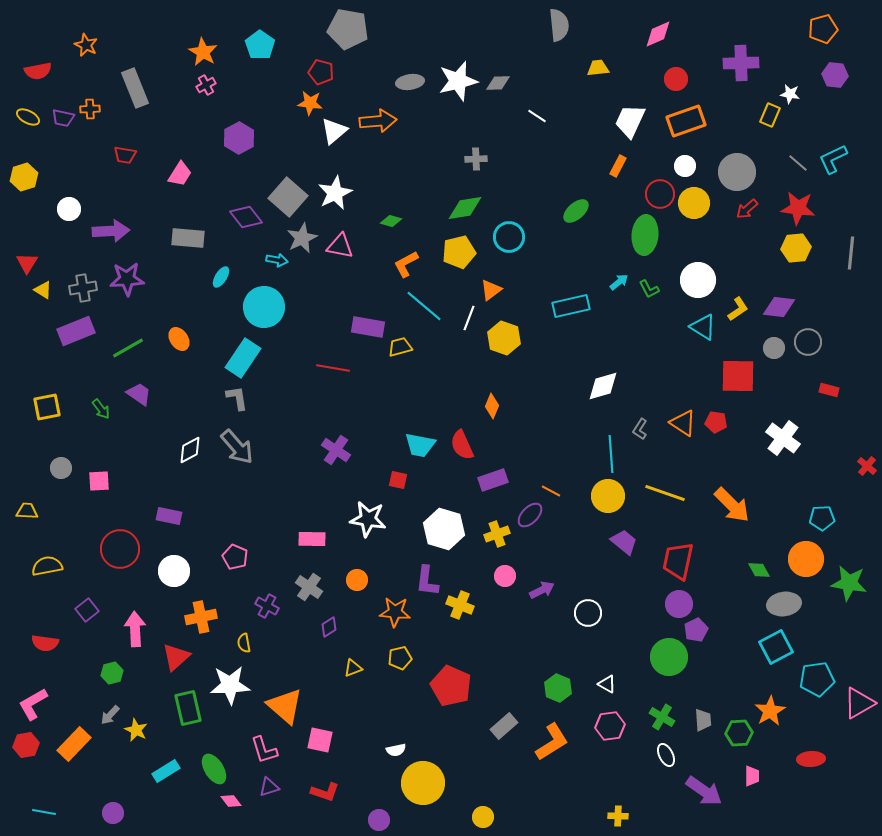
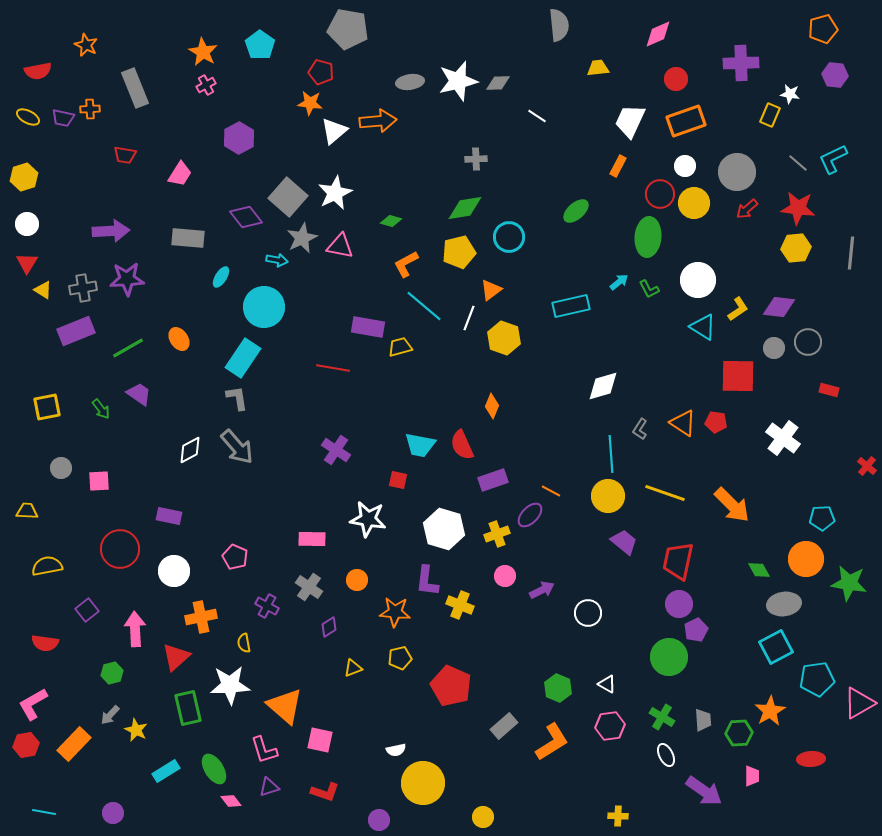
white circle at (69, 209): moved 42 px left, 15 px down
green ellipse at (645, 235): moved 3 px right, 2 px down
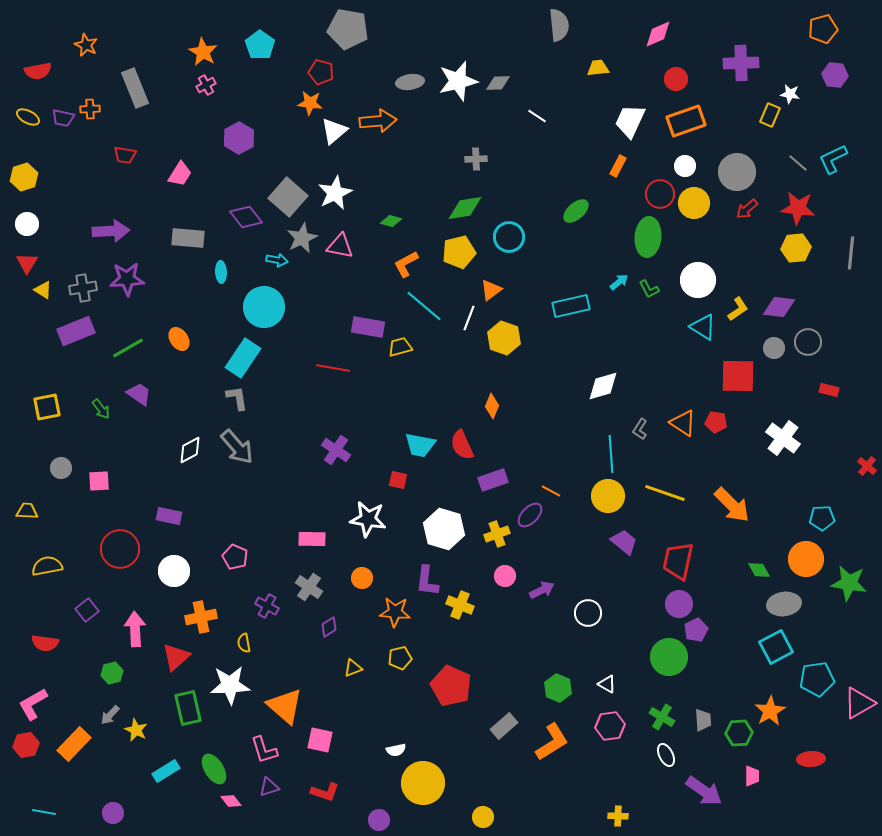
cyan ellipse at (221, 277): moved 5 px up; rotated 35 degrees counterclockwise
orange circle at (357, 580): moved 5 px right, 2 px up
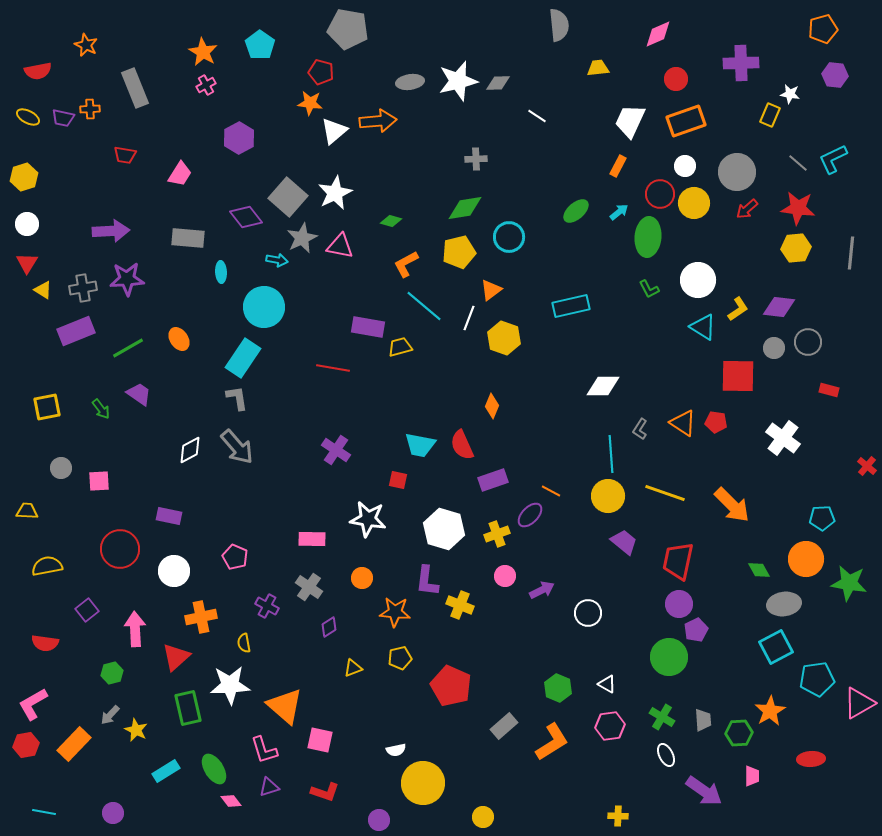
cyan arrow at (619, 282): moved 70 px up
white diamond at (603, 386): rotated 16 degrees clockwise
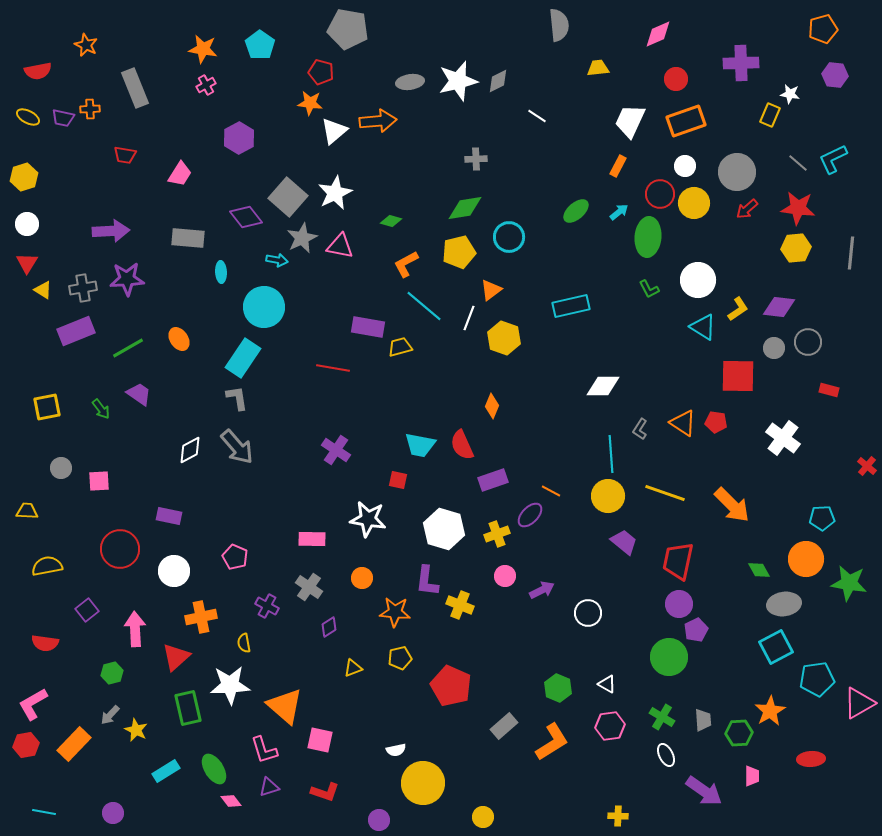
orange star at (203, 52): moved 3 px up; rotated 20 degrees counterclockwise
gray diamond at (498, 83): moved 2 px up; rotated 25 degrees counterclockwise
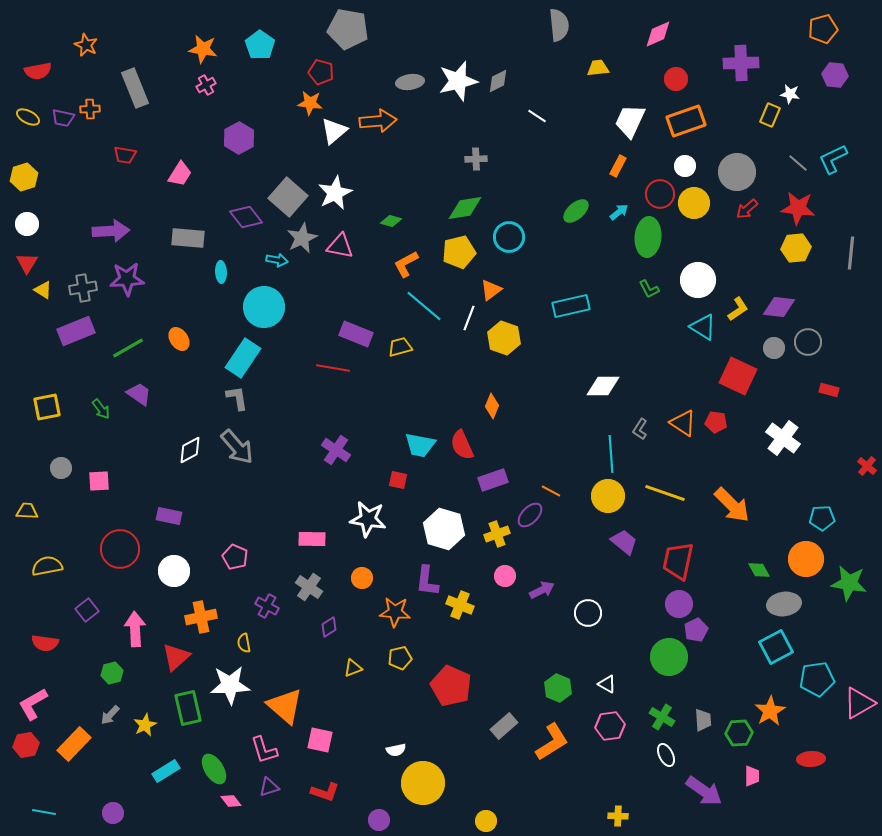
purple rectangle at (368, 327): moved 12 px left, 7 px down; rotated 12 degrees clockwise
red square at (738, 376): rotated 24 degrees clockwise
yellow star at (136, 730): moved 9 px right, 5 px up; rotated 20 degrees clockwise
yellow circle at (483, 817): moved 3 px right, 4 px down
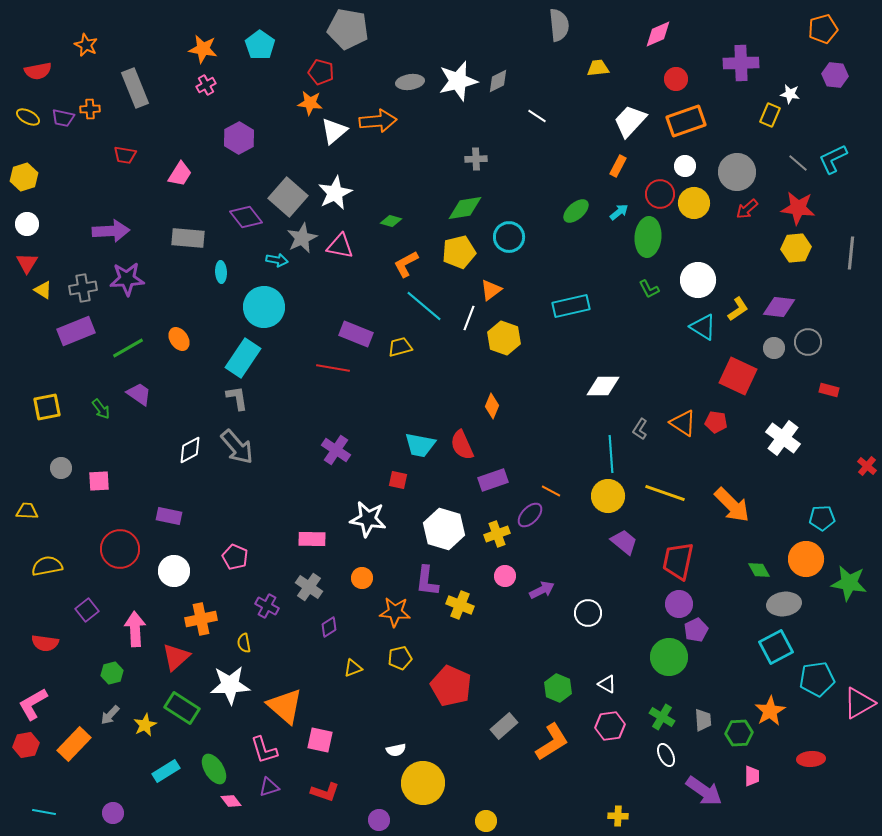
white trapezoid at (630, 121): rotated 18 degrees clockwise
orange cross at (201, 617): moved 2 px down
green rectangle at (188, 708): moved 6 px left; rotated 44 degrees counterclockwise
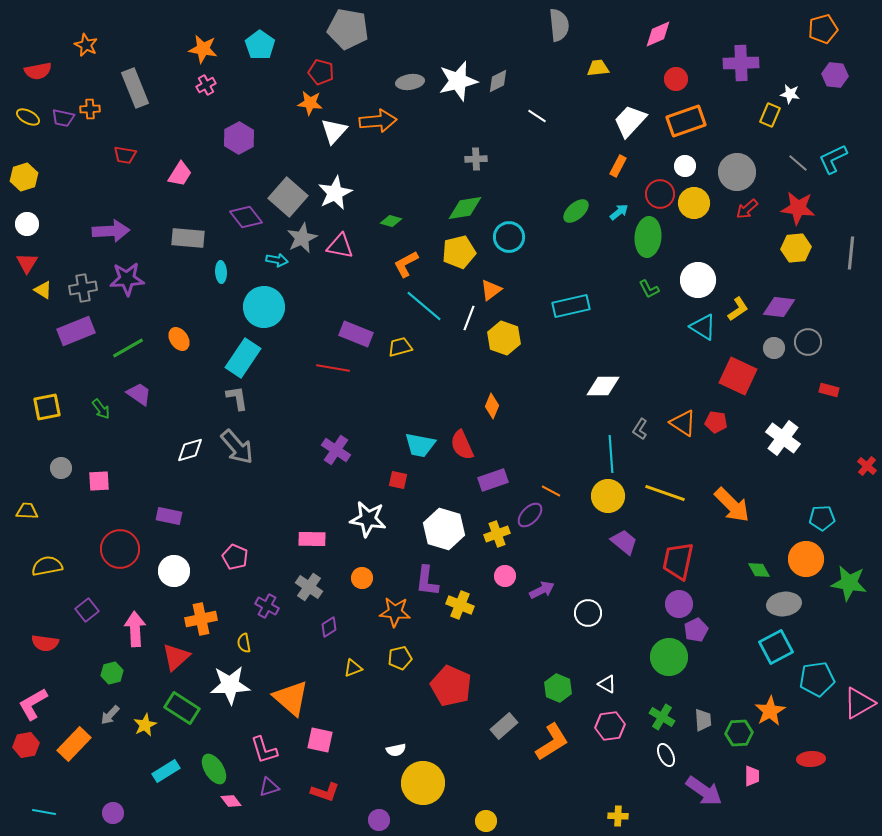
white triangle at (334, 131): rotated 8 degrees counterclockwise
white diamond at (190, 450): rotated 12 degrees clockwise
orange triangle at (285, 706): moved 6 px right, 8 px up
